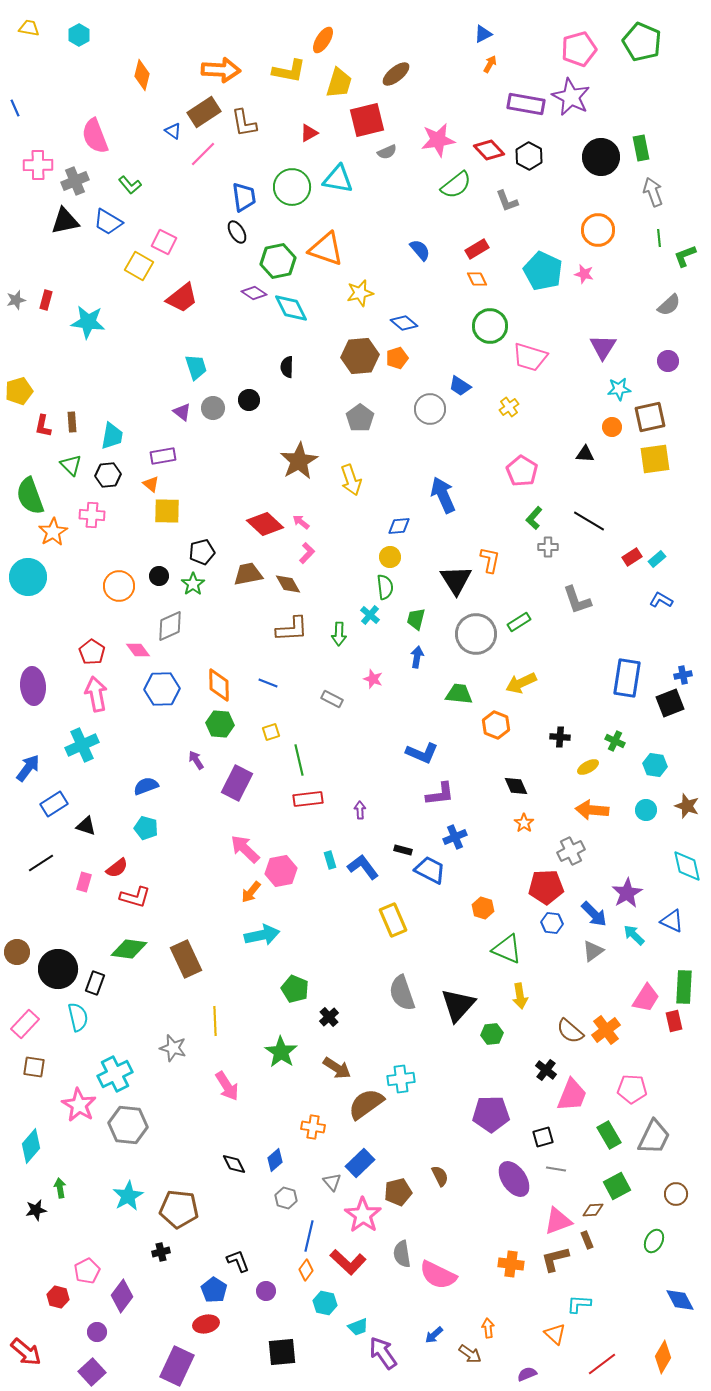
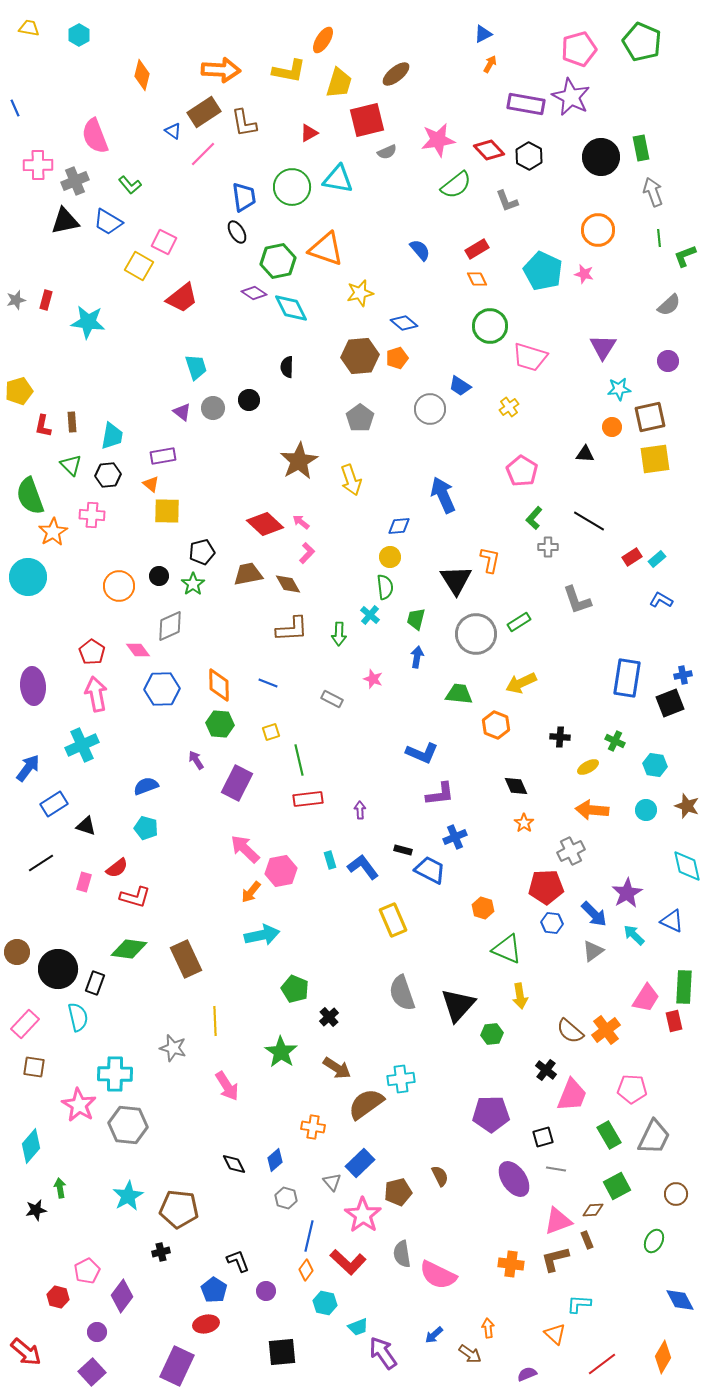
cyan cross at (115, 1074): rotated 28 degrees clockwise
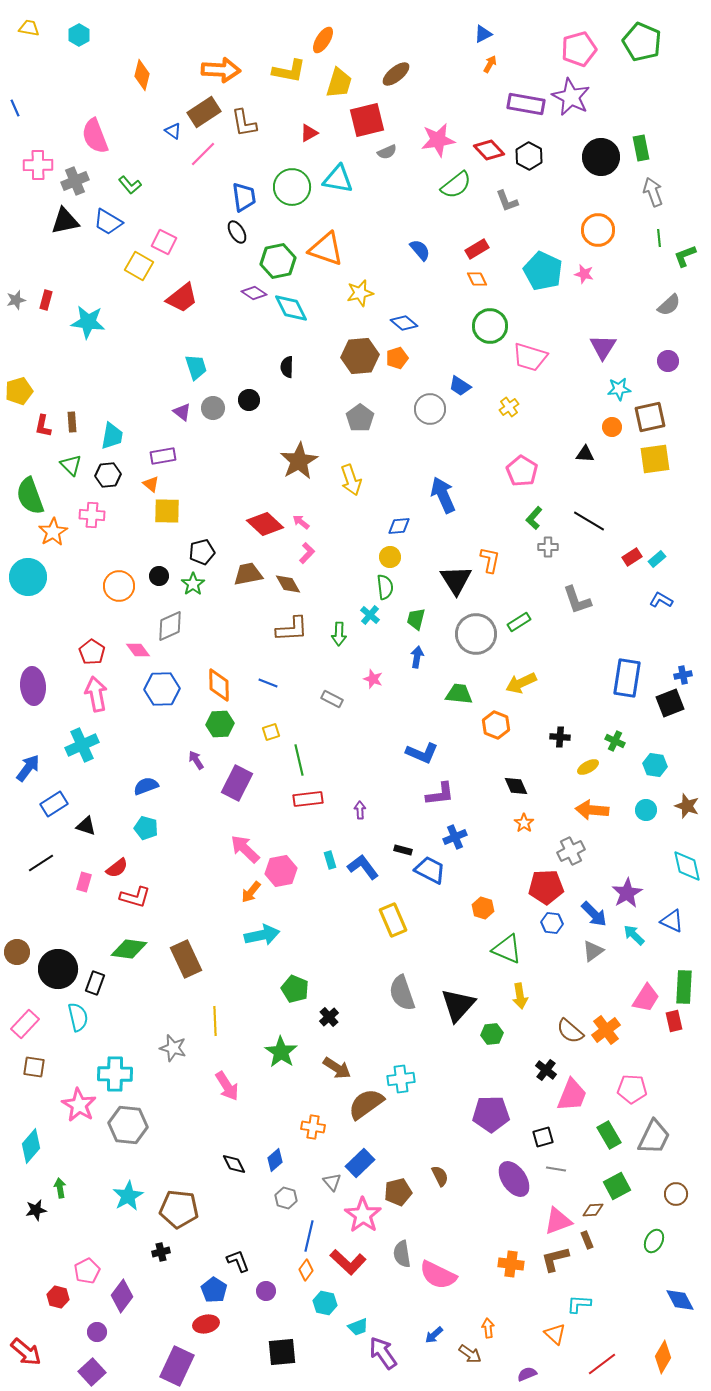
green hexagon at (220, 724): rotated 8 degrees counterclockwise
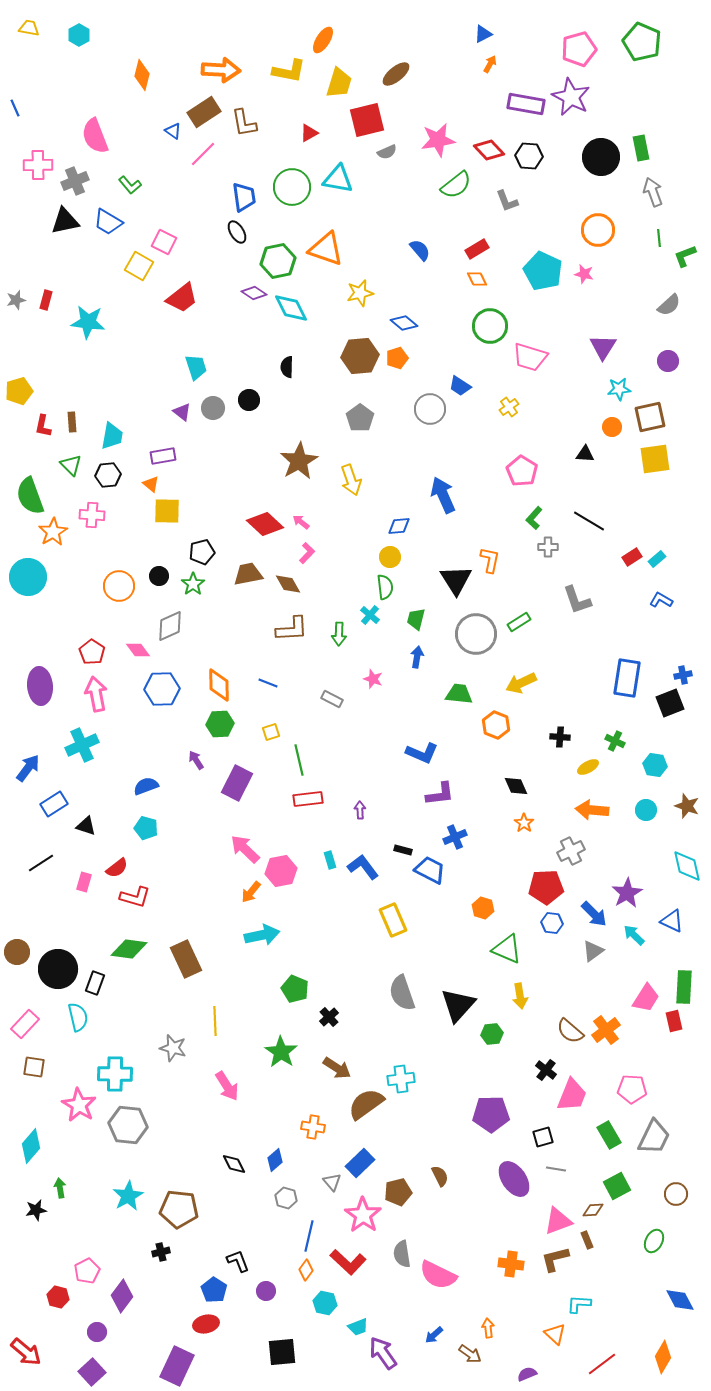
black hexagon at (529, 156): rotated 24 degrees counterclockwise
purple ellipse at (33, 686): moved 7 px right
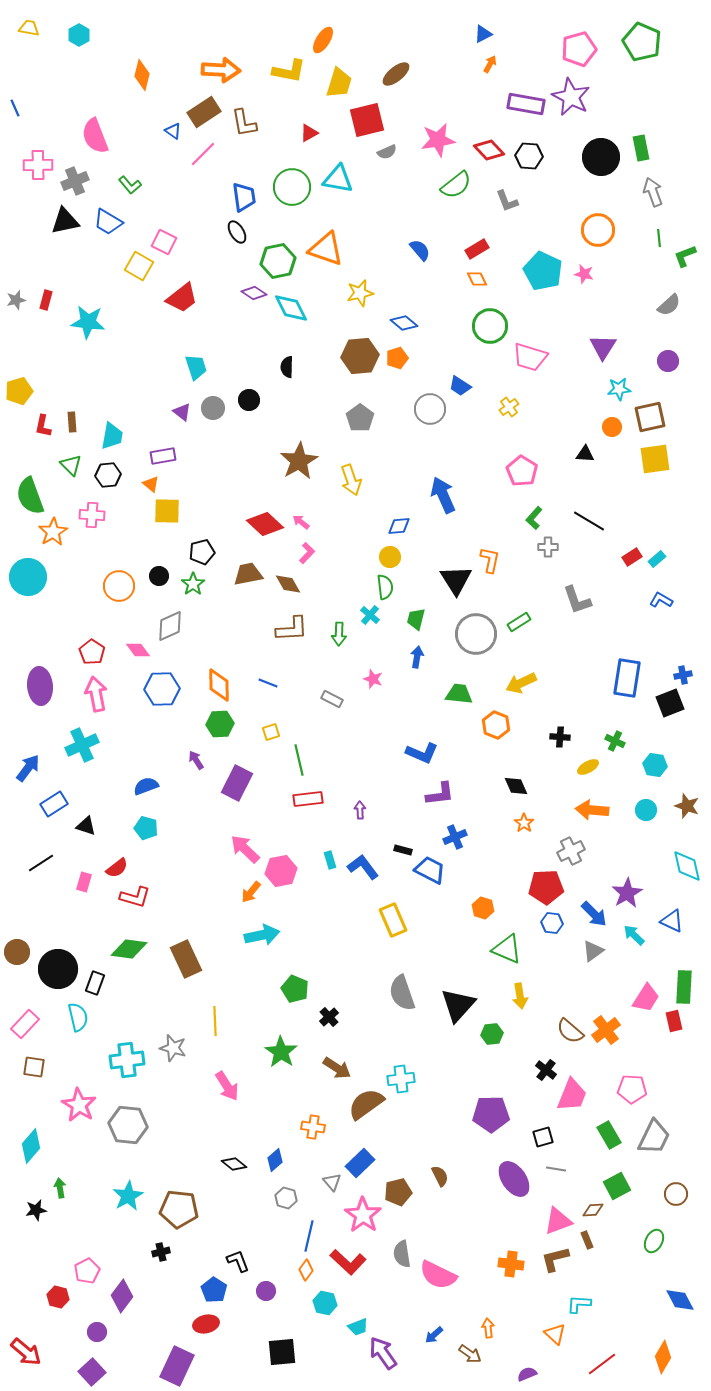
cyan cross at (115, 1074): moved 12 px right, 14 px up; rotated 8 degrees counterclockwise
black diamond at (234, 1164): rotated 25 degrees counterclockwise
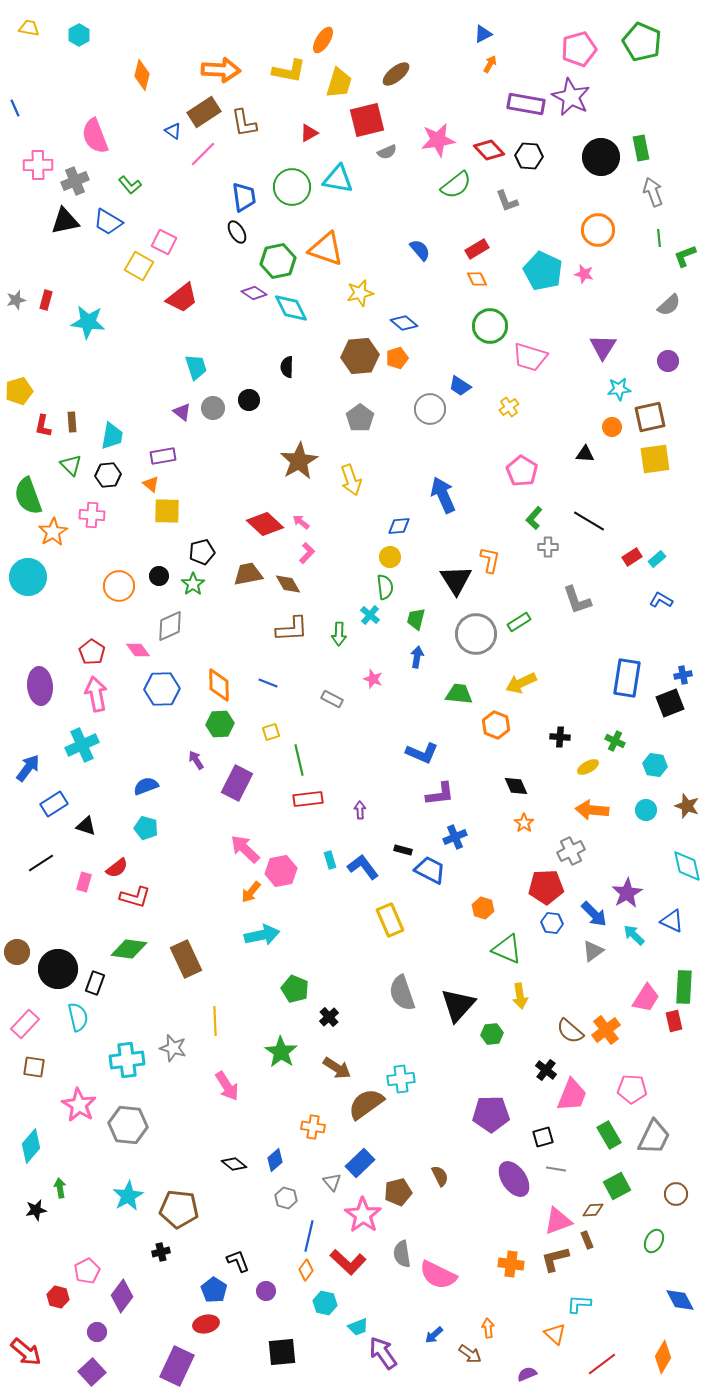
green semicircle at (30, 496): moved 2 px left
yellow rectangle at (393, 920): moved 3 px left
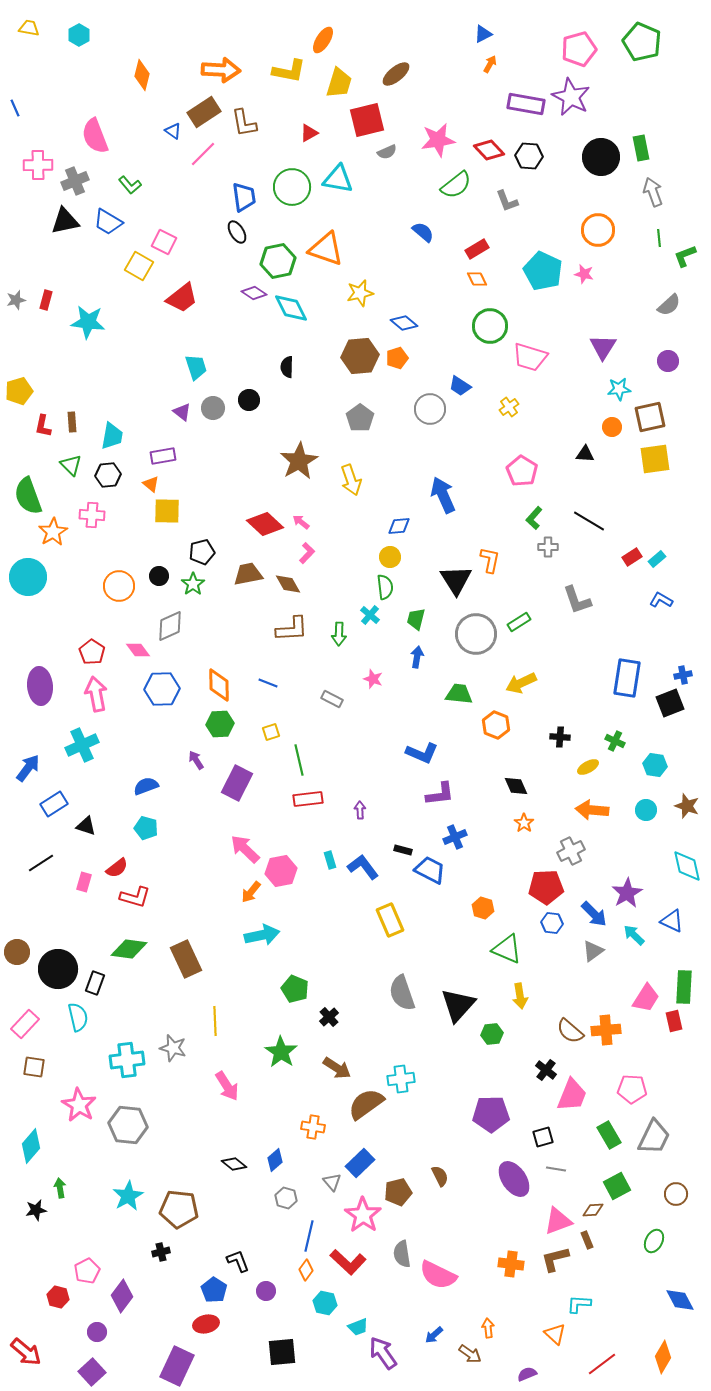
blue semicircle at (420, 250): moved 3 px right, 18 px up; rotated 10 degrees counterclockwise
orange cross at (606, 1030): rotated 32 degrees clockwise
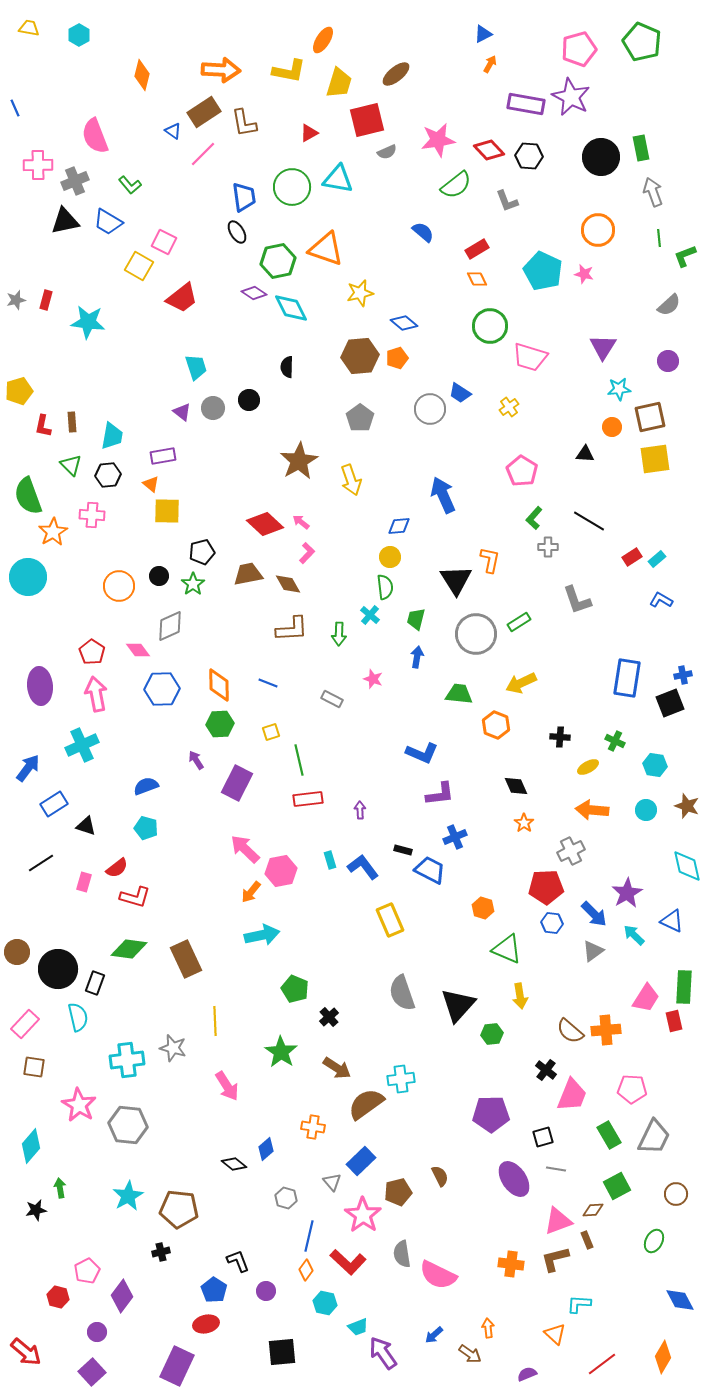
blue trapezoid at (460, 386): moved 7 px down
blue diamond at (275, 1160): moved 9 px left, 11 px up
blue rectangle at (360, 1163): moved 1 px right, 2 px up
